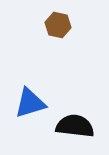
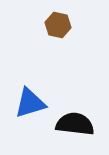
black semicircle: moved 2 px up
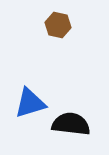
black semicircle: moved 4 px left
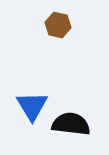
blue triangle: moved 2 px right, 3 px down; rotated 44 degrees counterclockwise
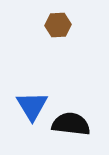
brown hexagon: rotated 15 degrees counterclockwise
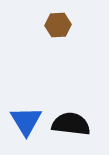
blue triangle: moved 6 px left, 15 px down
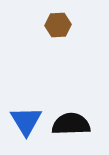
black semicircle: rotated 9 degrees counterclockwise
